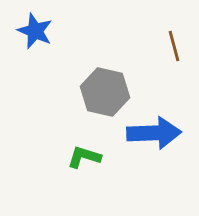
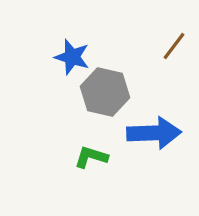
blue star: moved 37 px right, 26 px down; rotated 6 degrees counterclockwise
brown line: rotated 52 degrees clockwise
green L-shape: moved 7 px right
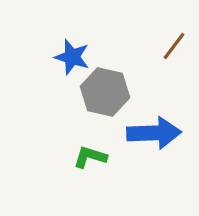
green L-shape: moved 1 px left
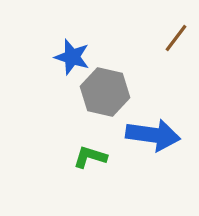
brown line: moved 2 px right, 8 px up
blue arrow: moved 1 px left, 2 px down; rotated 10 degrees clockwise
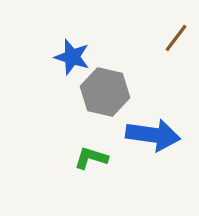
green L-shape: moved 1 px right, 1 px down
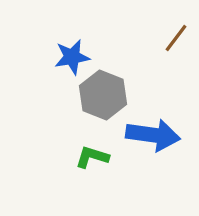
blue star: rotated 27 degrees counterclockwise
gray hexagon: moved 2 px left, 3 px down; rotated 9 degrees clockwise
green L-shape: moved 1 px right, 1 px up
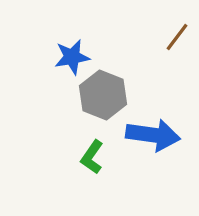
brown line: moved 1 px right, 1 px up
green L-shape: rotated 72 degrees counterclockwise
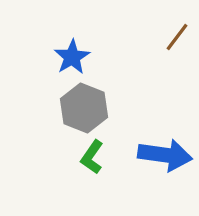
blue star: rotated 21 degrees counterclockwise
gray hexagon: moved 19 px left, 13 px down
blue arrow: moved 12 px right, 20 px down
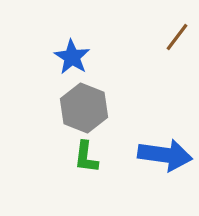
blue star: rotated 9 degrees counterclockwise
green L-shape: moved 6 px left; rotated 28 degrees counterclockwise
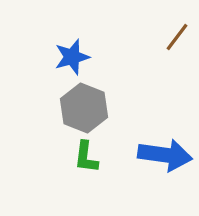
blue star: rotated 24 degrees clockwise
